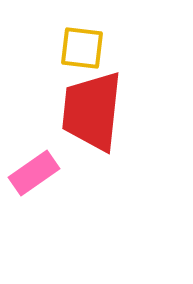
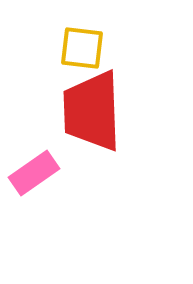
red trapezoid: rotated 8 degrees counterclockwise
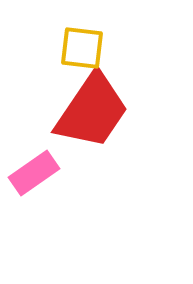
red trapezoid: rotated 144 degrees counterclockwise
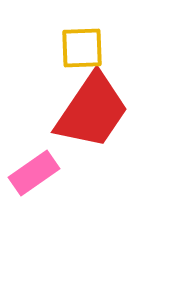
yellow square: rotated 9 degrees counterclockwise
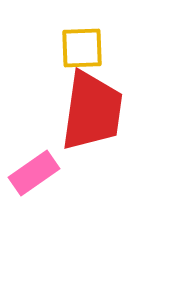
red trapezoid: rotated 26 degrees counterclockwise
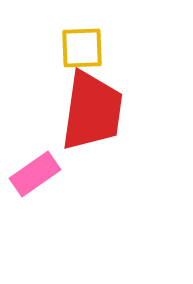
pink rectangle: moved 1 px right, 1 px down
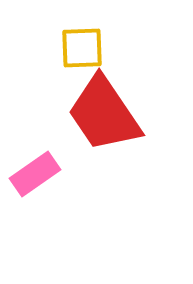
red trapezoid: moved 12 px right, 3 px down; rotated 138 degrees clockwise
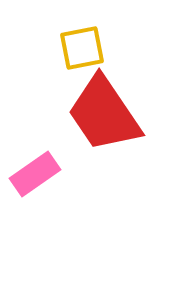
yellow square: rotated 9 degrees counterclockwise
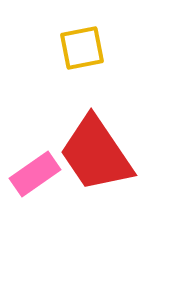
red trapezoid: moved 8 px left, 40 px down
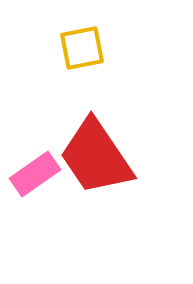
red trapezoid: moved 3 px down
